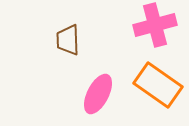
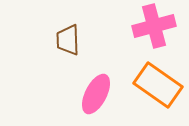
pink cross: moved 1 px left, 1 px down
pink ellipse: moved 2 px left
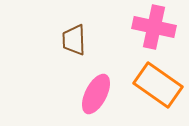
pink cross: moved 1 px down; rotated 27 degrees clockwise
brown trapezoid: moved 6 px right
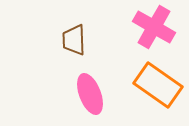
pink cross: rotated 18 degrees clockwise
pink ellipse: moved 6 px left; rotated 48 degrees counterclockwise
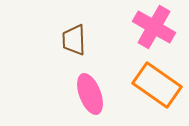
orange rectangle: moved 1 px left
